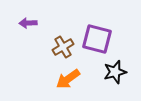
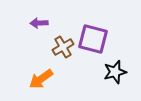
purple arrow: moved 11 px right
purple square: moved 4 px left
orange arrow: moved 27 px left
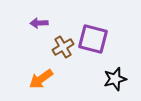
black star: moved 7 px down
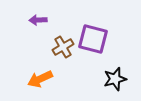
purple arrow: moved 1 px left, 3 px up
orange arrow: moved 1 px left; rotated 10 degrees clockwise
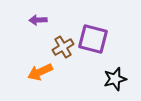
orange arrow: moved 7 px up
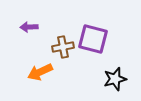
purple arrow: moved 9 px left, 7 px down
brown cross: rotated 20 degrees clockwise
